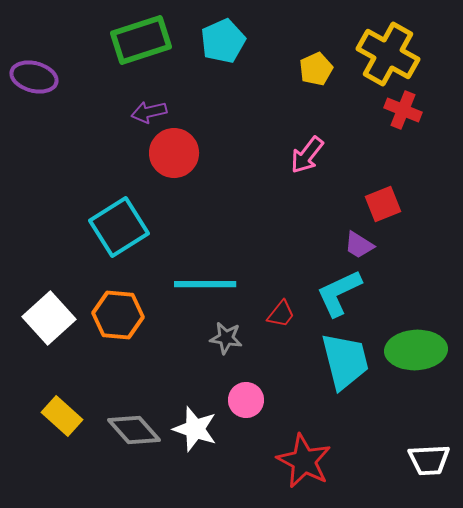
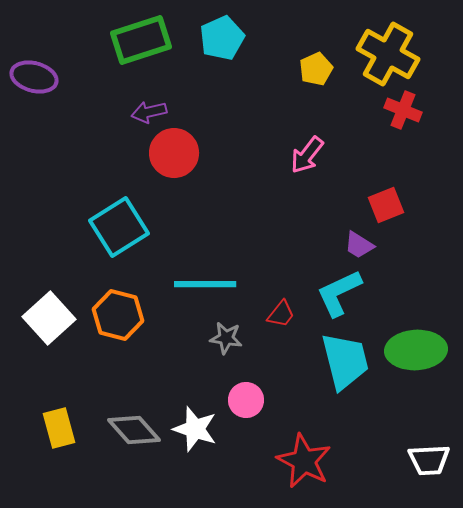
cyan pentagon: moved 1 px left, 3 px up
red square: moved 3 px right, 1 px down
orange hexagon: rotated 9 degrees clockwise
yellow rectangle: moved 3 px left, 12 px down; rotated 33 degrees clockwise
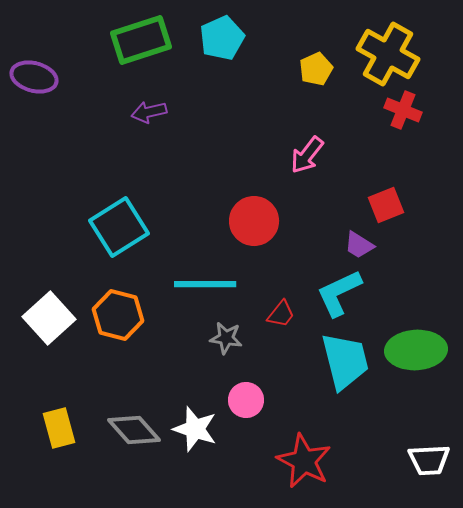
red circle: moved 80 px right, 68 px down
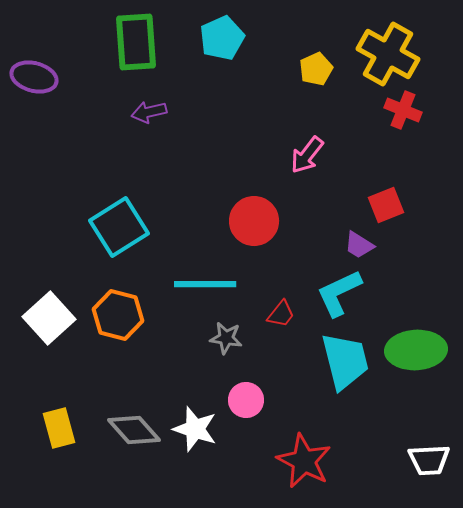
green rectangle: moved 5 px left, 2 px down; rotated 76 degrees counterclockwise
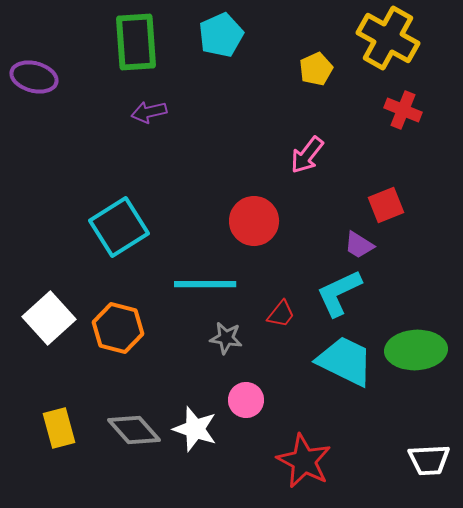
cyan pentagon: moved 1 px left, 3 px up
yellow cross: moved 16 px up
orange hexagon: moved 13 px down
cyan trapezoid: rotated 50 degrees counterclockwise
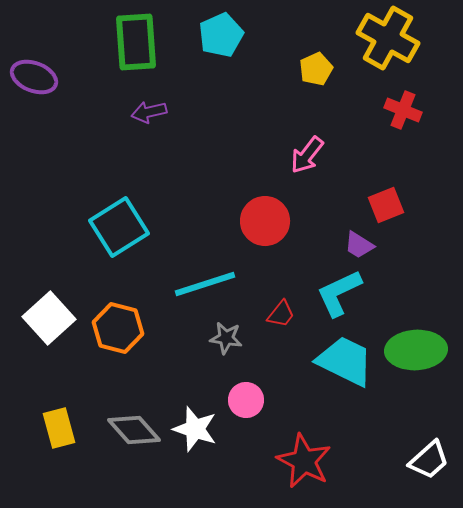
purple ellipse: rotated 6 degrees clockwise
red circle: moved 11 px right
cyan line: rotated 18 degrees counterclockwise
white trapezoid: rotated 39 degrees counterclockwise
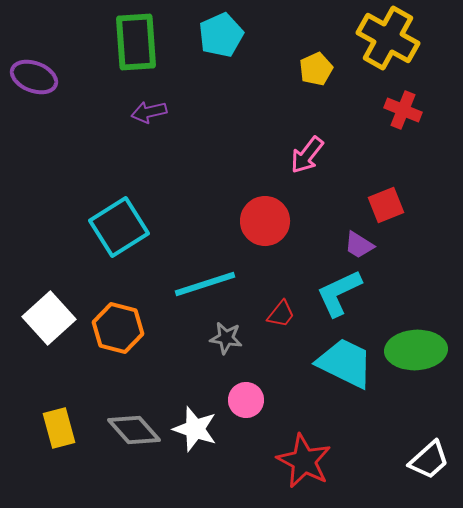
cyan trapezoid: moved 2 px down
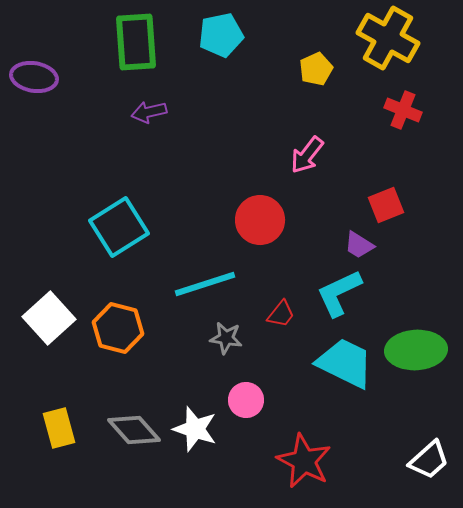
cyan pentagon: rotated 12 degrees clockwise
purple ellipse: rotated 12 degrees counterclockwise
red circle: moved 5 px left, 1 px up
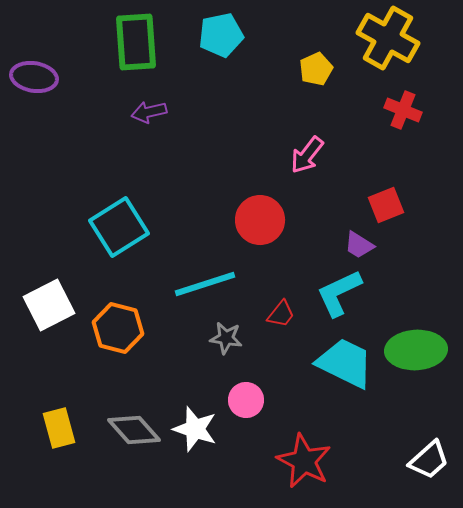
white square: moved 13 px up; rotated 15 degrees clockwise
